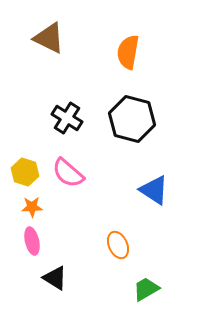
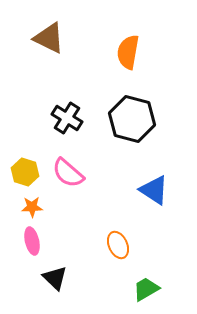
black triangle: rotated 12 degrees clockwise
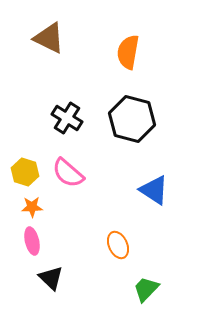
black triangle: moved 4 px left
green trapezoid: rotated 16 degrees counterclockwise
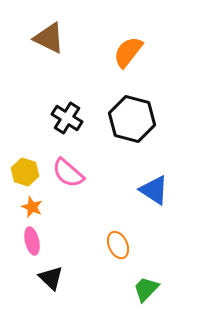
orange semicircle: rotated 28 degrees clockwise
orange star: rotated 25 degrees clockwise
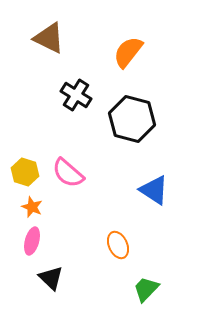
black cross: moved 9 px right, 23 px up
pink ellipse: rotated 28 degrees clockwise
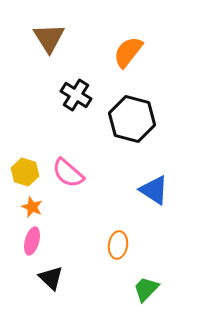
brown triangle: rotated 32 degrees clockwise
orange ellipse: rotated 32 degrees clockwise
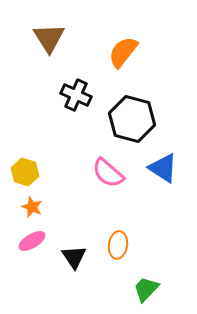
orange semicircle: moved 5 px left
black cross: rotated 8 degrees counterclockwise
pink semicircle: moved 40 px right
blue triangle: moved 9 px right, 22 px up
pink ellipse: rotated 44 degrees clockwise
black triangle: moved 23 px right, 21 px up; rotated 12 degrees clockwise
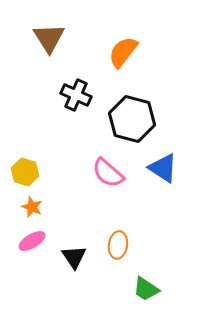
green trapezoid: rotated 100 degrees counterclockwise
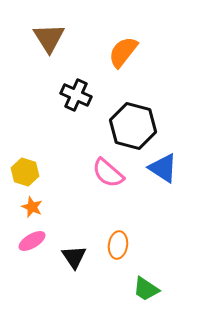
black hexagon: moved 1 px right, 7 px down
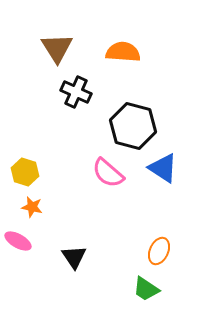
brown triangle: moved 8 px right, 10 px down
orange semicircle: rotated 56 degrees clockwise
black cross: moved 3 px up
orange star: rotated 10 degrees counterclockwise
pink ellipse: moved 14 px left; rotated 60 degrees clockwise
orange ellipse: moved 41 px right, 6 px down; rotated 16 degrees clockwise
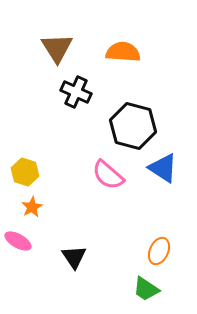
pink semicircle: moved 2 px down
orange star: rotated 30 degrees clockwise
